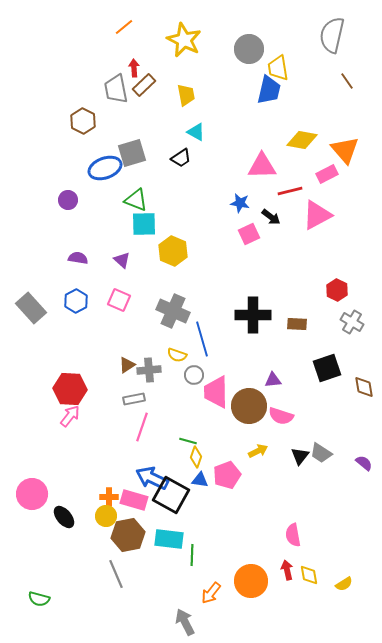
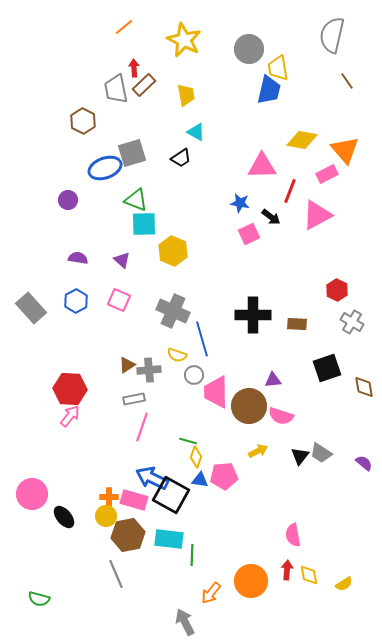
red line at (290, 191): rotated 55 degrees counterclockwise
pink pentagon at (227, 475): moved 3 px left, 1 px down; rotated 16 degrees clockwise
red arrow at (287, 570): rotated 18 degrees clockwise
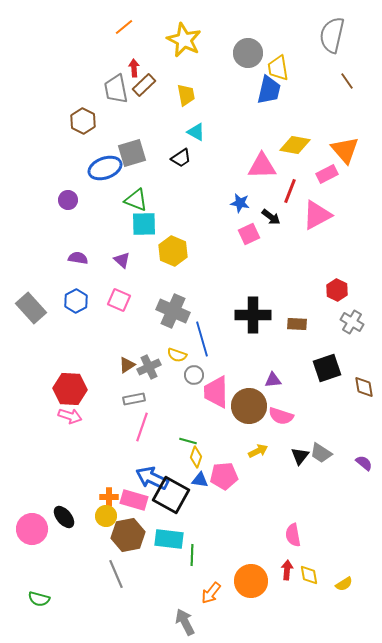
gray circle at (249, 49): moved 1 px left, 4 px down
yellow diamond at (302, 140): moved 7 px left, 5 px down
gray cross at (149, 370): moved 3 px up; rotated 20 degrees counterclockwise
pink arrow at (70, 416): rotated 70 degrees clockwise
pink circle at (32, 494): moved 35 px down
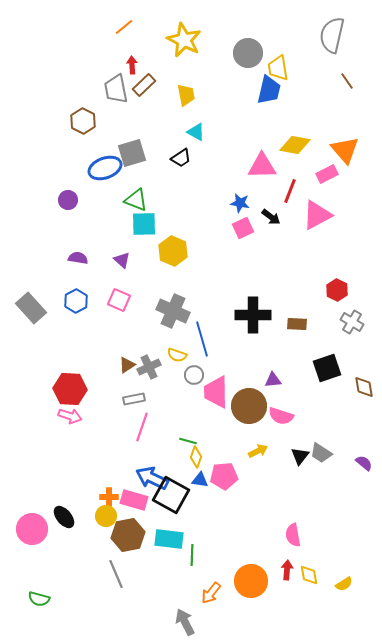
red arrow at (134, 68): moved 2 px left, 3 px up
pink square at (249, 234): moved 6 px left, 6 px up
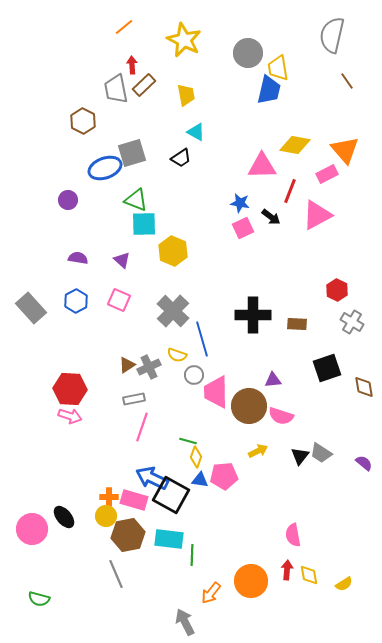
gray cross at (173, 311): rotated 20 degrees clockwise
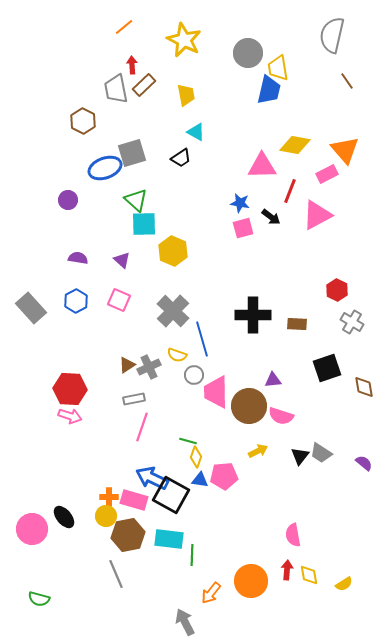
green triangle at (136, 200): rotated 20 degrees clockwise
pink square at (243, 228): rotated 10 degrees clockwise
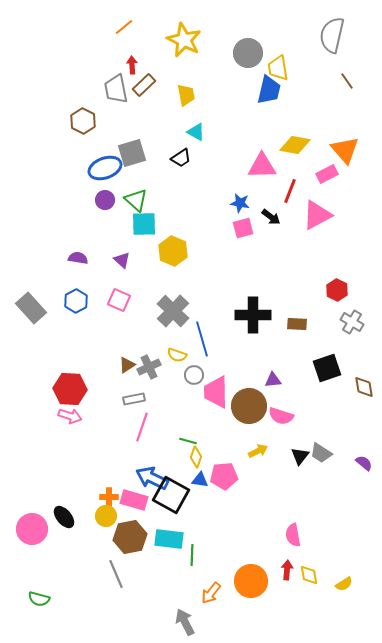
purple circle at (68, 200): moved 37 px right
brown hexagon at (128, 535): moved 2 px right, 2 px down
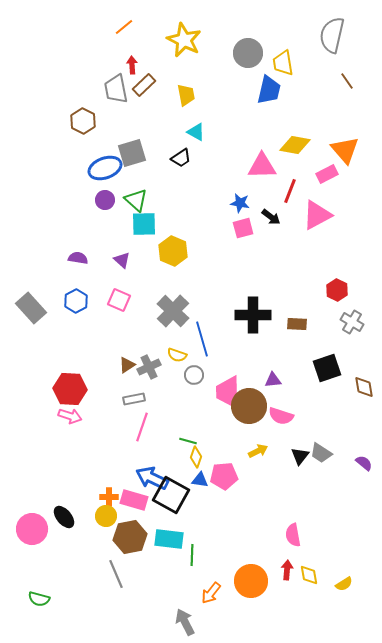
yellow trapezoid at (278, 68): moved 5 px right, 5 px up
pink trapezoid at (216, 392): moved 12 px right
